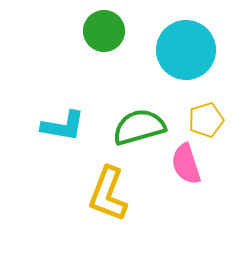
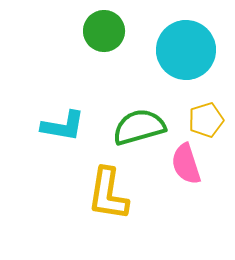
yellow L-shape: rotated 12 degrees counterclockwise
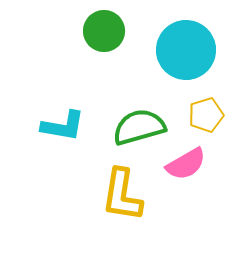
yellow pentagon: moved 5 px up
pink semicircle: rotated 102 degrees counterclockwise
yellow L-shape: moved 14 px right, 1 px down
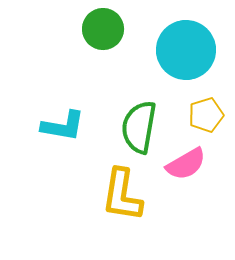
green circle: moved 1 px left, 2 px up
green semicircle: rotated 64 degrees counterclockwise
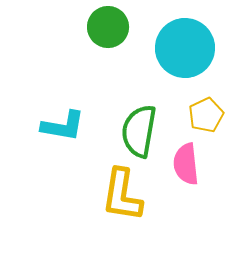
green circle: moved 5 px right, 2 px up
cyan circle: moved 1 px left, 2 px up
yellow pentagon: rotated 8 degrees counterclockwise
green semicircle: moved 4 px down
pink semicircle: rotated 114 degrees clockwise
